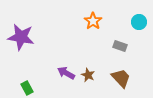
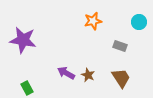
orange star: rotated 24 degrees clockwise
purple star: moved 2 px right, 3 px down
brown trapezoid: rotated 10 degrees clockwise
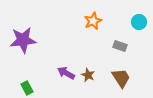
orange star: rotated 12 degrees counterclockwise
purple star: rotated 16 degrees counterclockwise
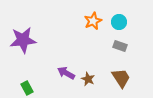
cyan circle: moved 20 px left
brown star: moved 4 px down
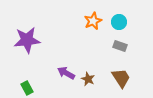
purple star: moved 4 px right
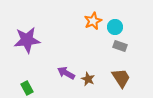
cyan circle: moved 4 px left, 5 px down
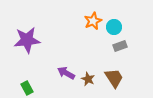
cyan circle: moved 1 px left
gray rectangle: rotated 40 degrees counterclockwise
brown trapezoid: moved 7 px left
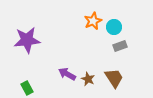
purple arrow: moved 1 px right, 1 px down
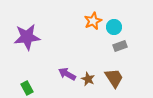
purple star: moved 3 px up
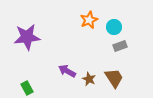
orange star: moved 4 px left, 1 px up
purple arrow: moved 3 px up
brown star: moved 1 px right
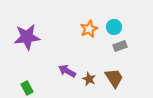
orange star: moved 9 px down
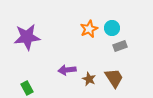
cyan circle: moved 2 px left, 1 px down
purple arrow: moved 1 px up; rotated 36 degrees counterclockwise
